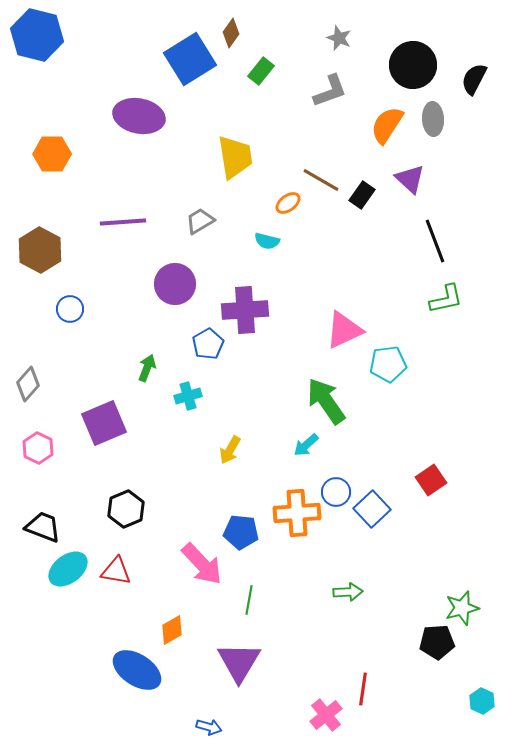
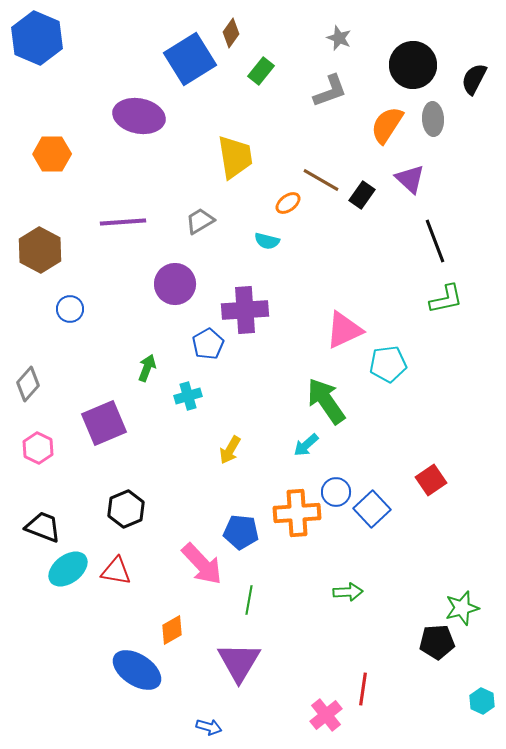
blue hexagon at (37, 35): moved 3 px down; rotated 9 degrees clockwise
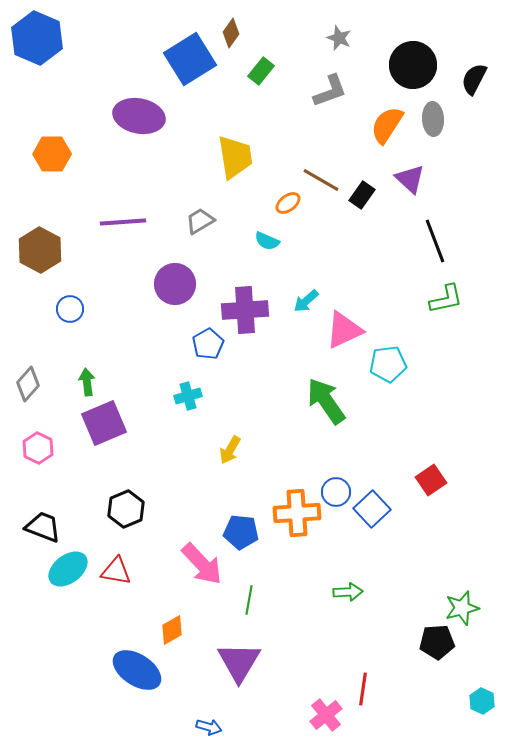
cyan semicircle at (267, 241): rotated 10 degrees clockwise
green arrow at (147, 368): moved 60 px left, 14 px down; rotated 28 degrees counterclockwise
cyan arrow at (306, 445): moved 144 px up
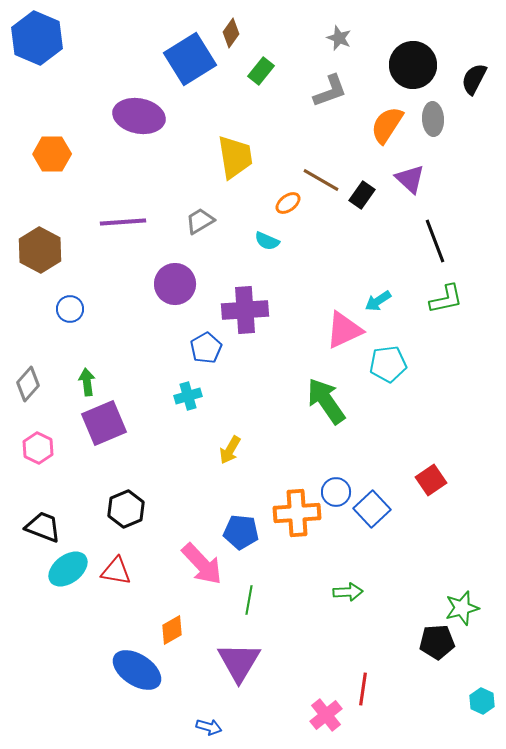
cyan arrow at (306, 301): moved 72 px right; rotated 8 degrees clockwise
blue pentagon at (208, 344): moved 2 px left, 4 px down
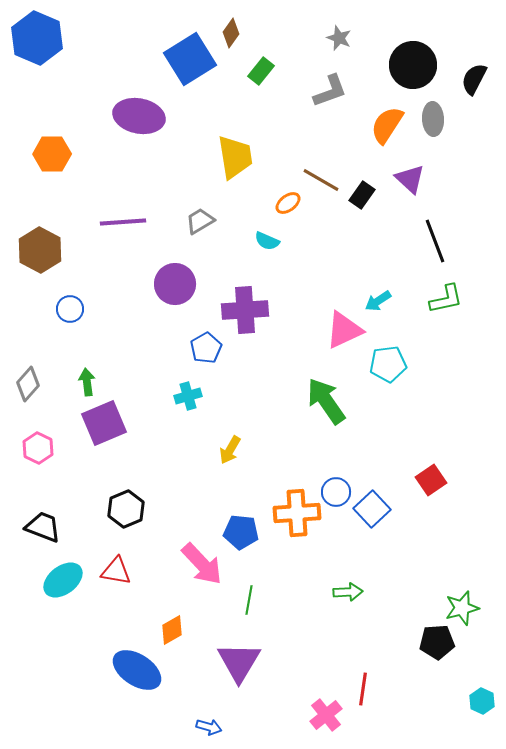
cyan ellipse at (68, 569): moved 5 px left, 11 px down
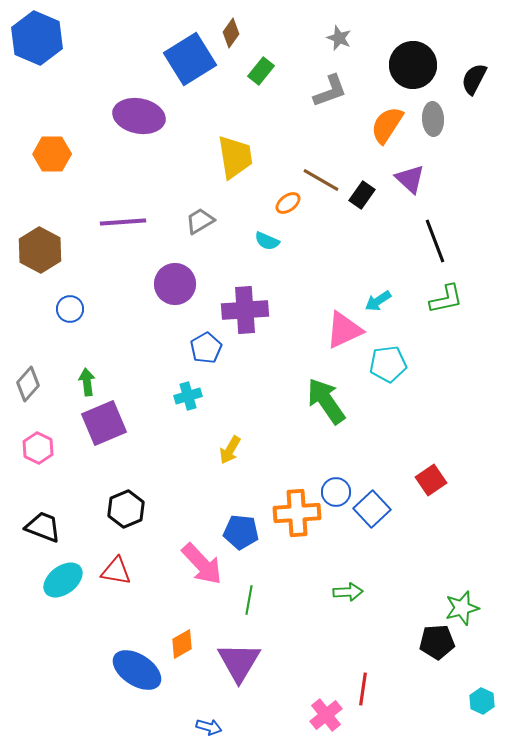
orange diamond at (172, 630): moved 10 px right, 14 px down
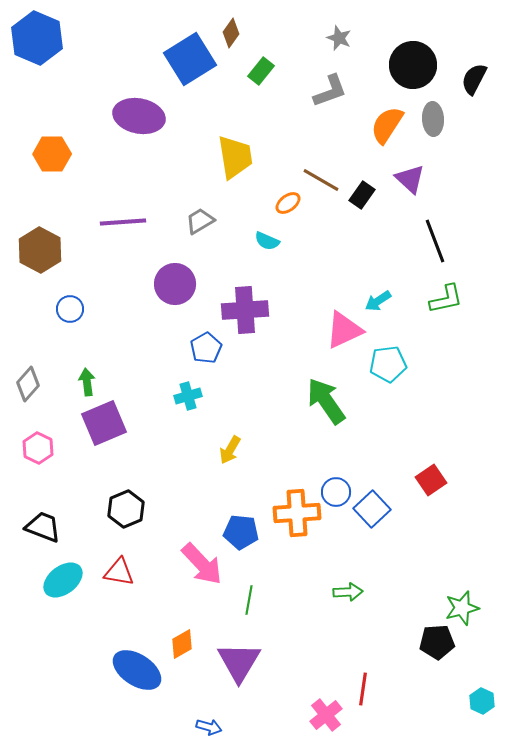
red triangle at (116, 571): moved 3 px right, 1 px down
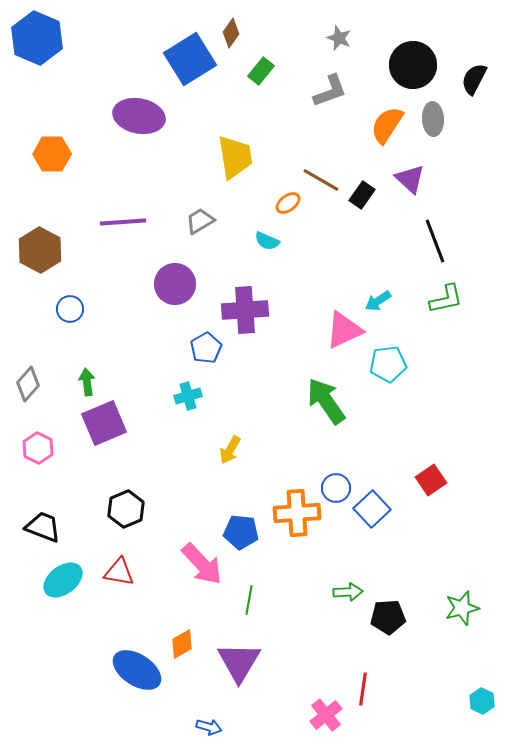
blue circle at (336, 492): moved 4 px up
black pentagon at (437, 642): moved 49 px left, 25 px up
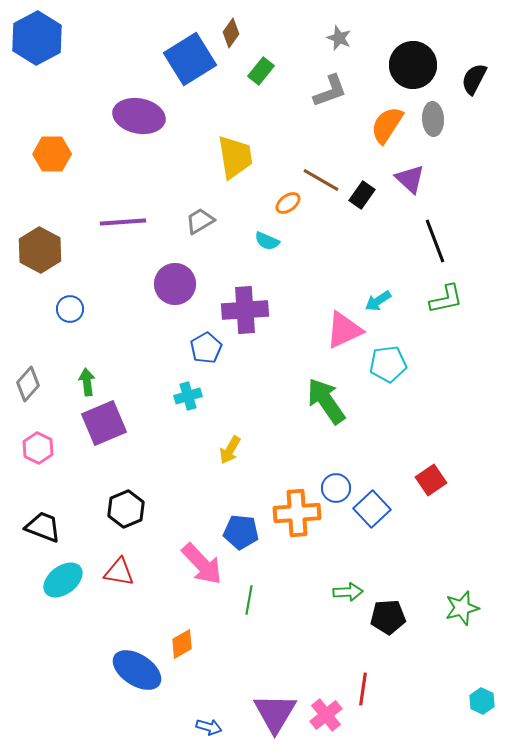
blue hexagon at (37, 38): rotated 9 degrees clockwise
purple triangle at (239, 662): moved 36 px right, 51 px down
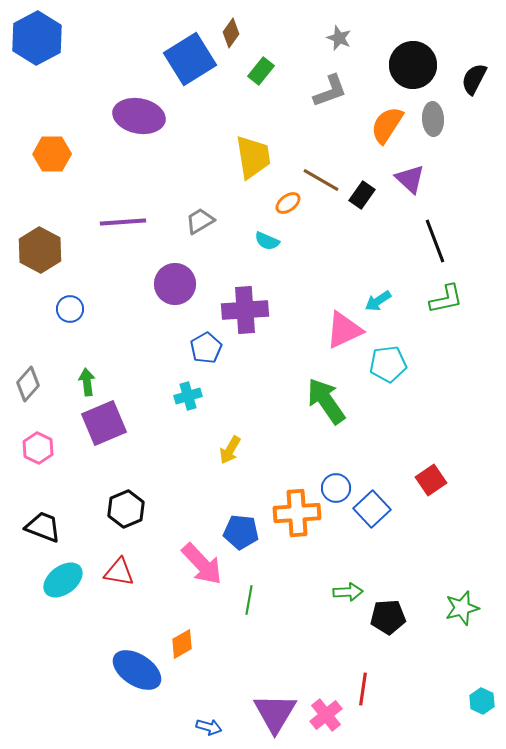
yellow trapezoid at (235, 157): moved 18 px right
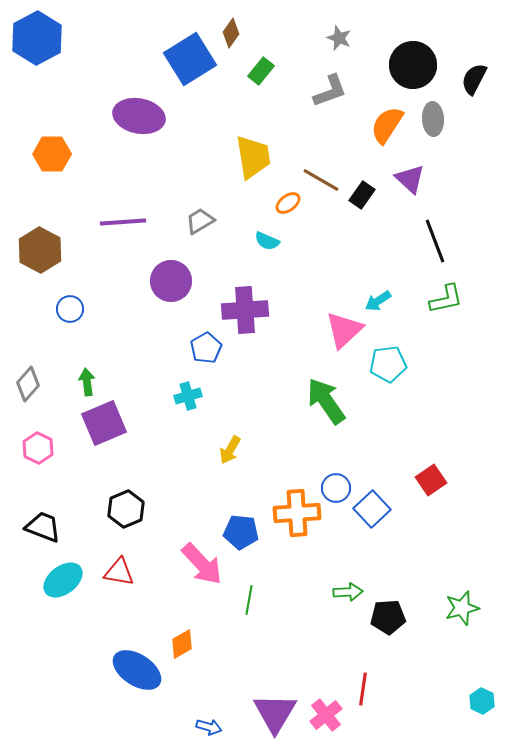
purple circle at (175, 284): moved 4 px left, 3 px up
pink triangle at (344, 330): rotated 18 degrees counterclockwise
